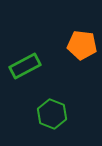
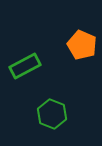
orange pentagon: rotated 16 degrees clockwise
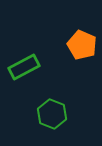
green rectangle: moved 1 px left, 1 px down
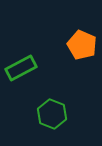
green rectangle: moved 3 px left, 1 px down
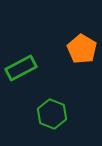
orange pentagon: moved 4 px down; rotated 8 degrees clockwise
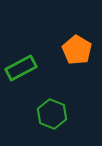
orange pentagon: moved 5 px left, 1 px down
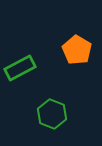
green rectangle: moved 1 px left
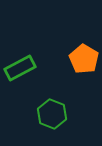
orange pentagon: moved 7 px right, 9 px down
